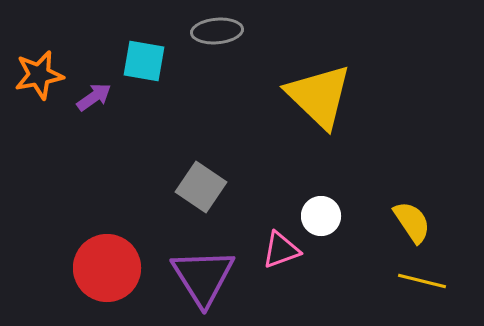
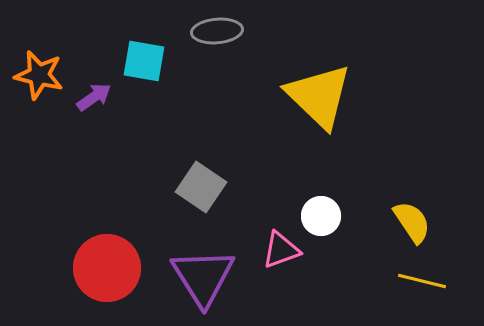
orange star: rotated 24 degrees clockwise
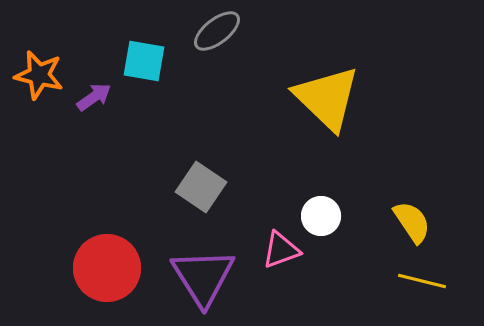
gray ellipse: rotated 33 degrees counterclockwise
yellow triangle: moved 8 px right, 2 px down
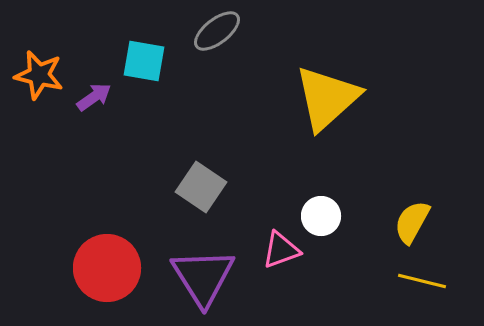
yellow triangle: rotated 34 degrees clockwise
yellow semicircle: rotated 117 degrees counterclockwise
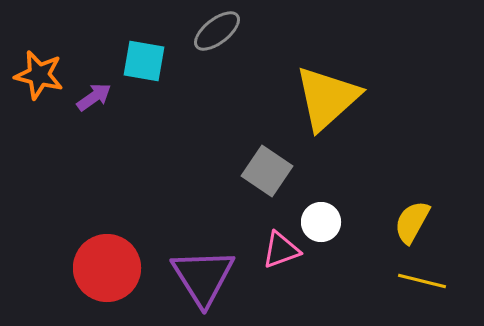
gray square: moved 66 px right, 16 px up
white circle: moved 6 px down
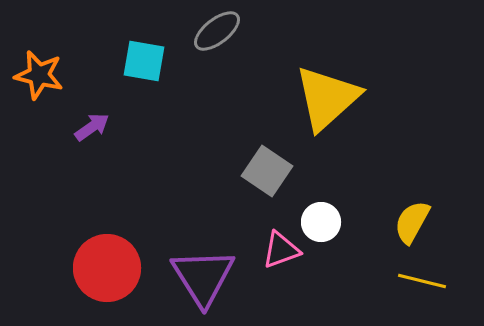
purple arrow: moved 2 px left, 30 px down
